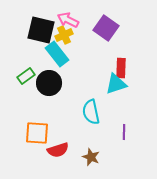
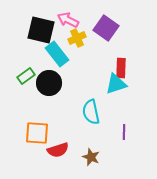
yellow cross: moved 13 px right, 3 px down
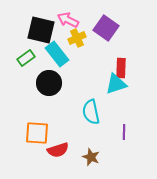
green rectangle: moved 18 px up
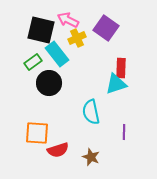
green rectangle: moved 7 px right, 4 px down
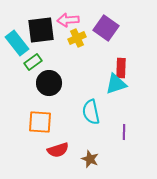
pink arrow: rotated 30 degrees counterclockwise
black square: rotated 20 degrees counterclockwise
cyan rectangle: moved 40 px left, 11 px up
orange square: moved 3 px right, 11 px up
brown star: moved 1 px left, 2 px down
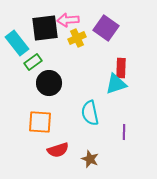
black square: moved 4 px right, 2 px up
cyan semicircle: moved 1 px left, 1 px down
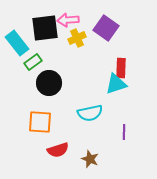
cyan semicircle: rotated 90 degrees counterclockwise
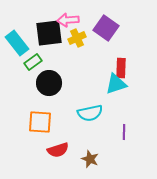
black square: moved 4 px right, 5 px down
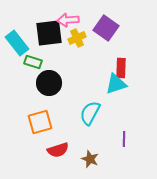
green rectangle: rotated 54 degrees clockwise
cyan semicircle: rotated 130 degrees clockwise
orange square: rotated 20 degrees counterclockwise
purple line: moved 7 px down
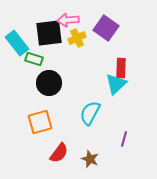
green rectangle: moved 1 px right, 3 px up
cyan triangle: rotated 25 degrees counterclockwise
purple line: rotated 14 degrees clockwise
red semicircle: moved 1 px right, 3 px down; rotated 35 degrees counterclockwise
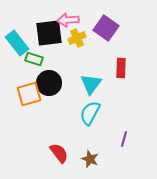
cyan triangle: moved 25 px left; rotated 10 degrees counterclockwise
orange square: moved 11 px left, 28 px up
red semicircle: rotated 75 degrees counterclockwise
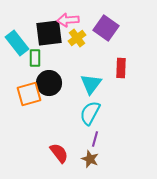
yellow cross: rotated 12 degrees counterclockwise
green rectangle: moved 1 px right, 1 px up; rotated 72 degrees clockwise
purple line: moved 29 px left
